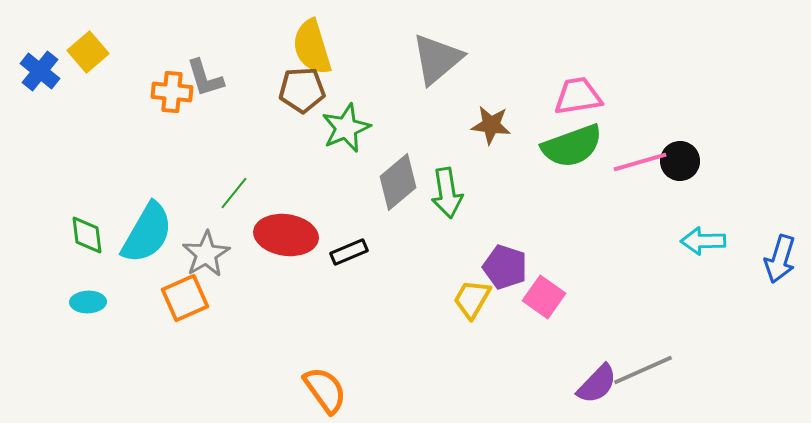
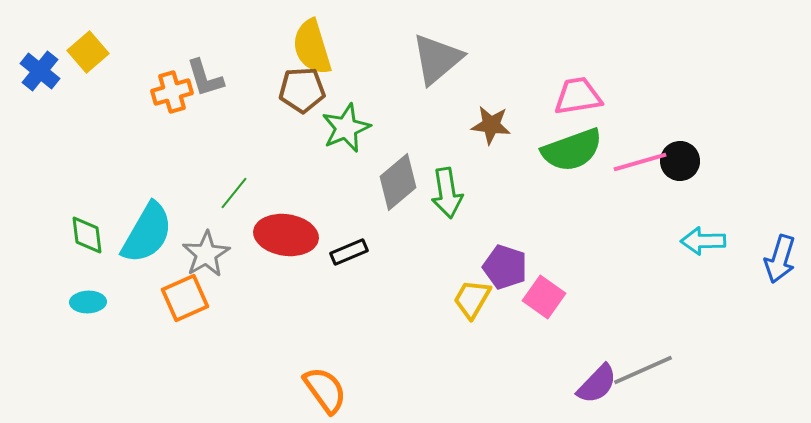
orange cross: rotated 21 degrees counterclockwise
green semicircle: moved 4 px down
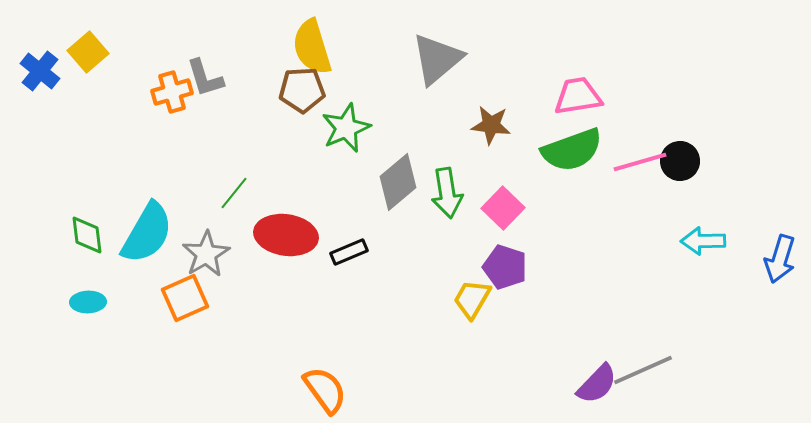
pink square: moved 41 px left, 89 px up; rotated 9 degrees clockwise
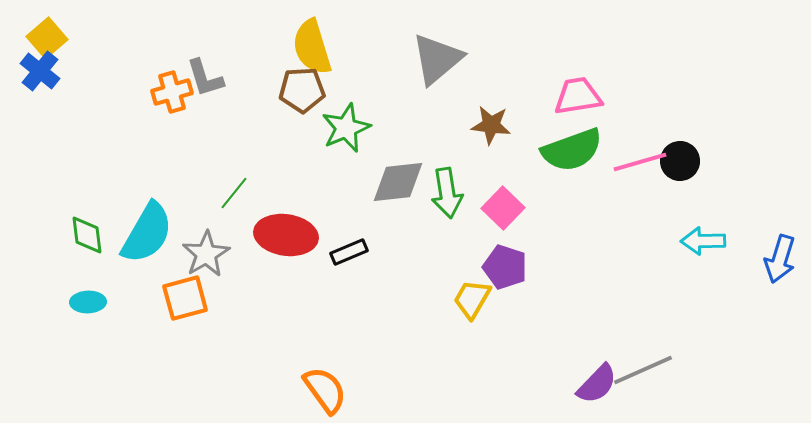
yellow square: moved 41 px left, 14 px up
gray diamond: rotated 34 degrees clockwise
orange square: rotated 9 degrees clockwise
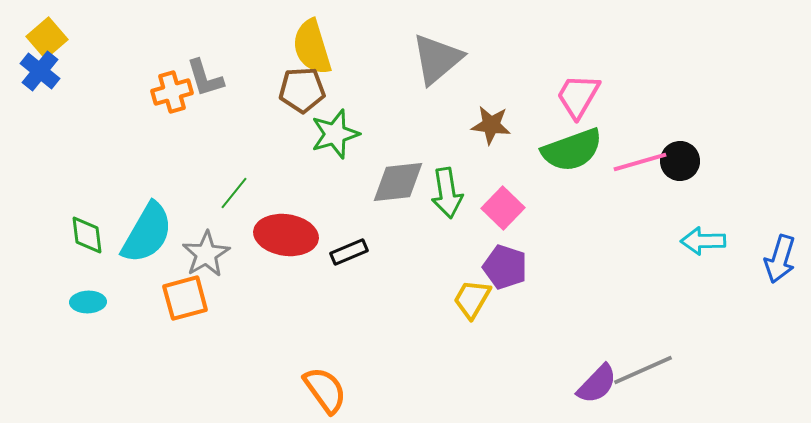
pink trapezoid: rotated 51 degrees counterclockwise
green star: moved 11 px left, 6 px down; rotated 6 degrees clockwise
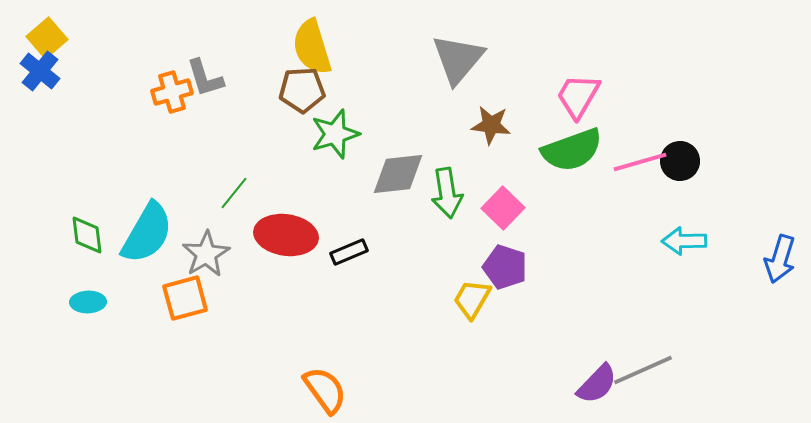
gray triangle: moved 21 px right; rotated 10 degrees counterclockwise
gray diamond: moved 8 px up
cyan arrow: moved 19 px left
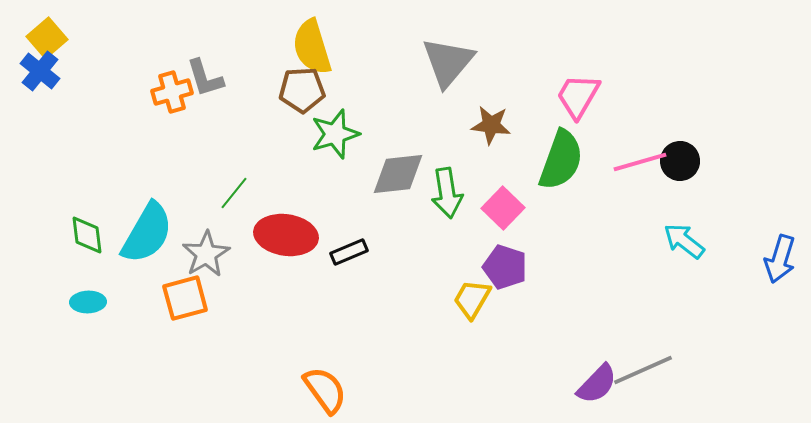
gray triangle: moved 10 px left, 3 px down
green semicircle: moved 11 px left, 10 px down; rotated 50 degrees counterclockwise
cyan arrow: rotated 39 degrees clockwise
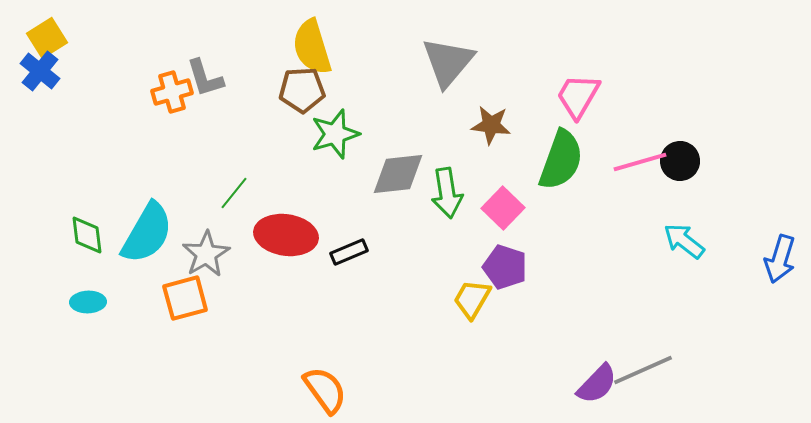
yellow square: rotated 9 degrees clockwise
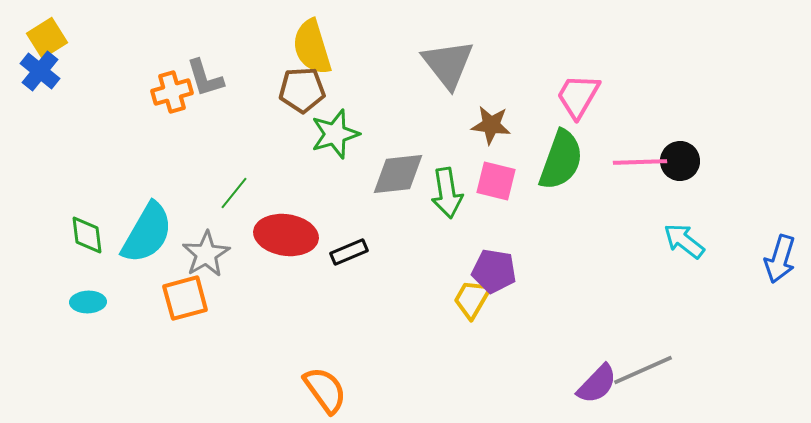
gray triangle: moved 2 px down; rotated 18 degrees counterclockwise
pink line: rotated 14 degrees clockwise
pink square: moved 7 px left, 27 px up; rotated 30 degrees counterclockwise
purple pentagon: moved 11 px left, 4 px down; rotated 9 degrees counterclockwise
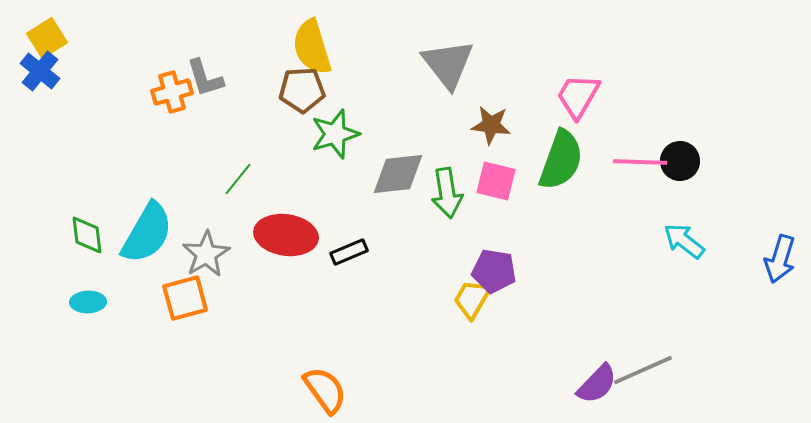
pink line: rotated 4 degrees clockwise
green line: moved 4 px right, 14 px up
